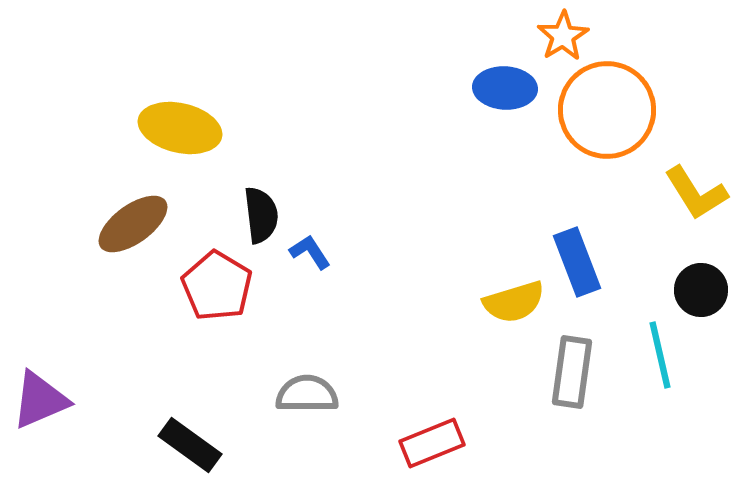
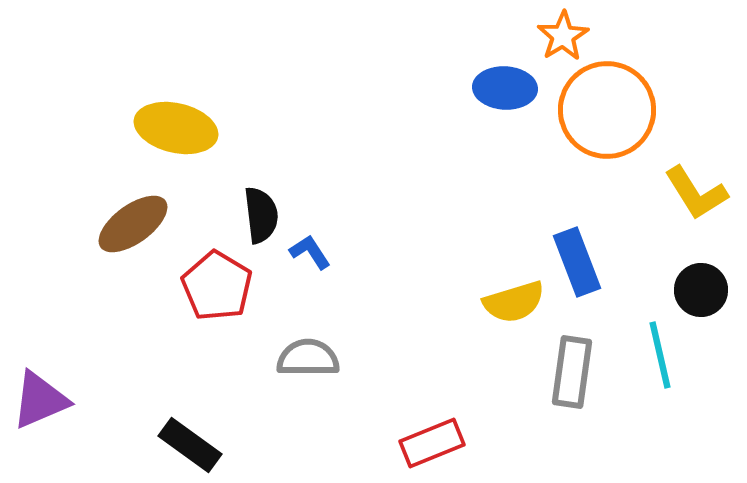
yellow ellipse: moved 4 px left
gray semicircle: moved 1 px right, 36 px up
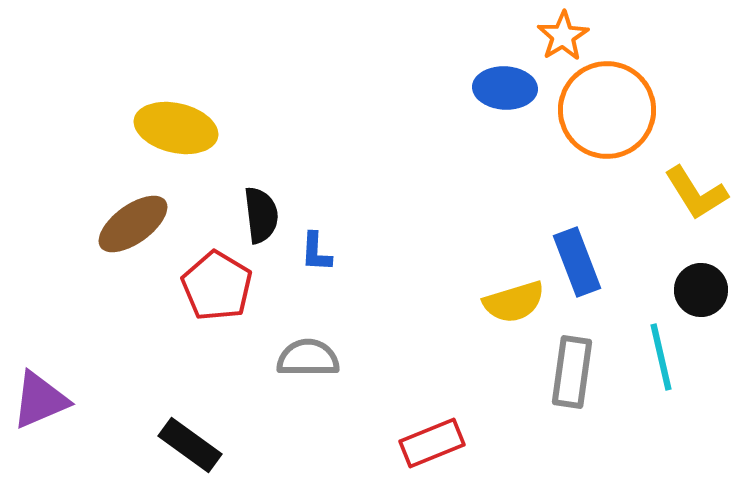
blue L-shape: moved 6 px right; rotated 144 degrees counterclockwise
cyan line: moved 1 px right, 2 px down
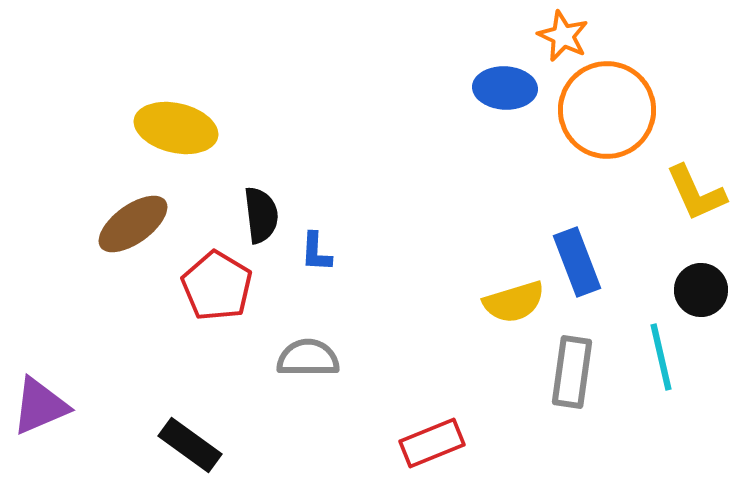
orange star: rotated 15 degrees counterclockwise
yellow L-shape: rotated 8 degrees clockwise
purple triangle: moved 6 px down
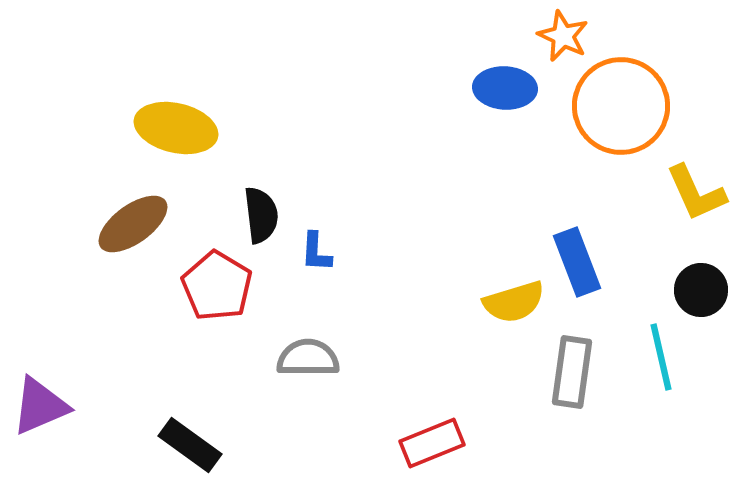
orange circle: moved 14 px right, 4 px up
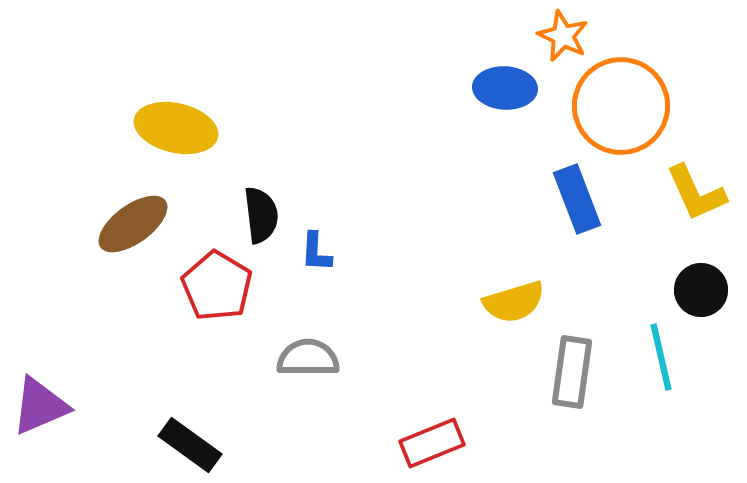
blue rectangle: moved 63 px up
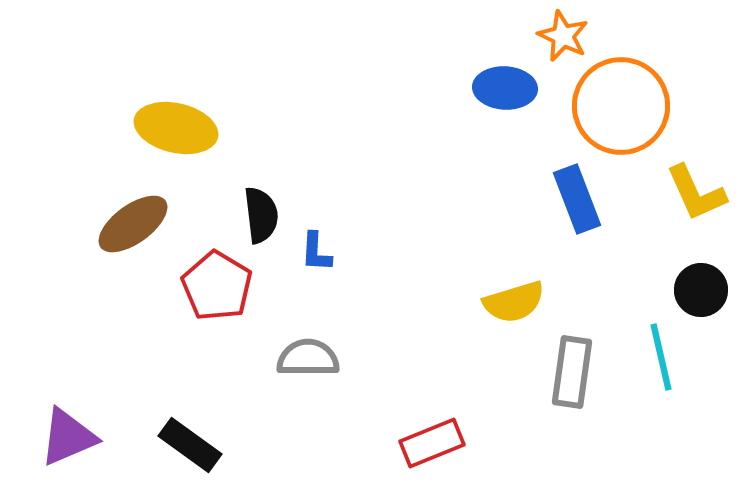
purple triangle: moved 28 px right, 31 px down
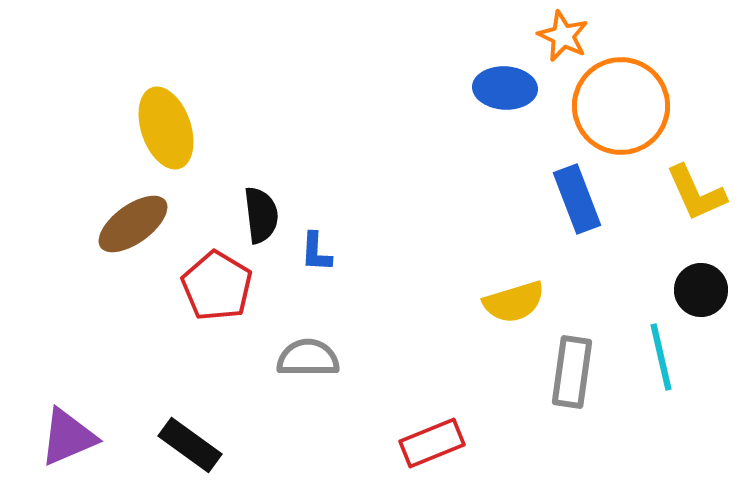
yellow ellipse: moved 10 px left; rotated 58 degrees clockwise
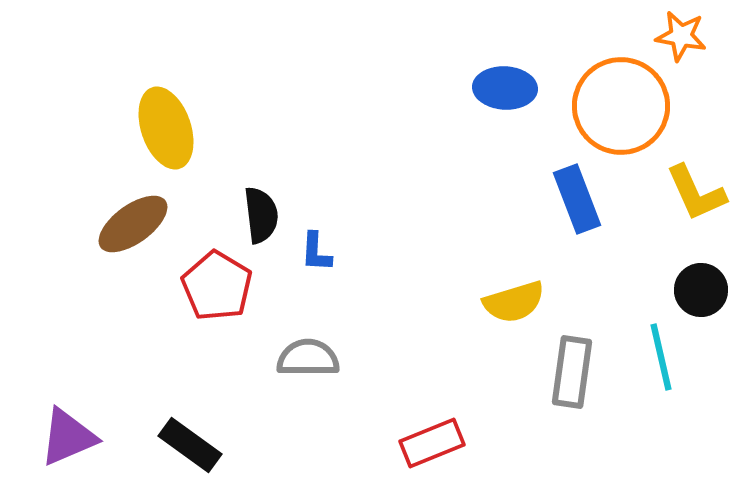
orange star: moved 118 px right; rotated 15 degrees counterclockwise
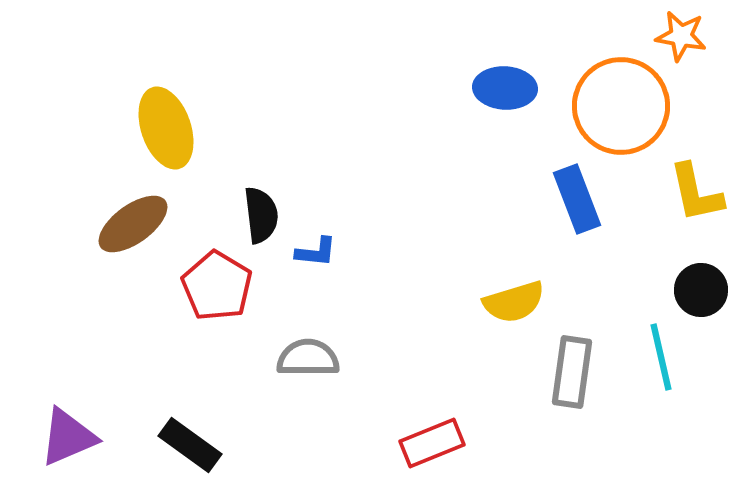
yellow L-shape: rotated 12 degrees clockwise
blue L-shape: rotated 87 degrees counterclockwise
